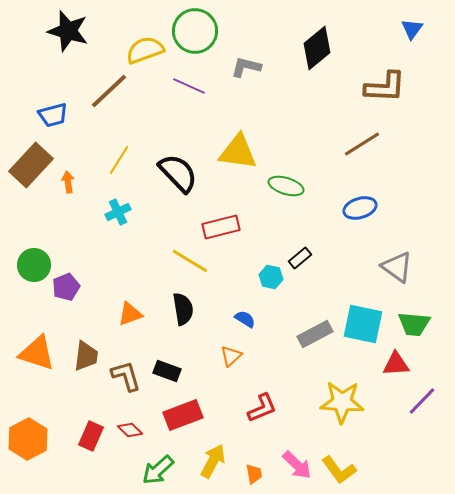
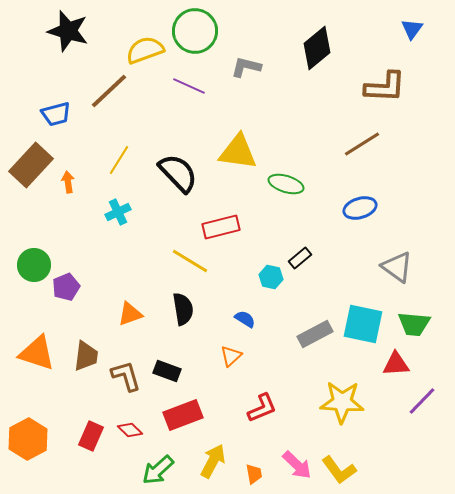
blue trapezoid at (53, 115): moved 3 px right, 1 px up
green ellipse at (286, 186): moved 2 px up
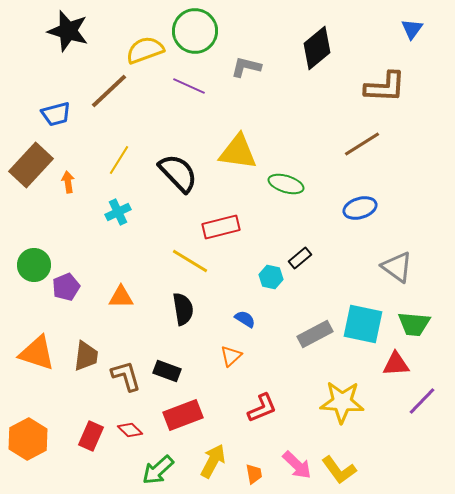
orange triangle at (130, 314): moved 9 px left, 17 px up; rotated 20 degrees clockwise
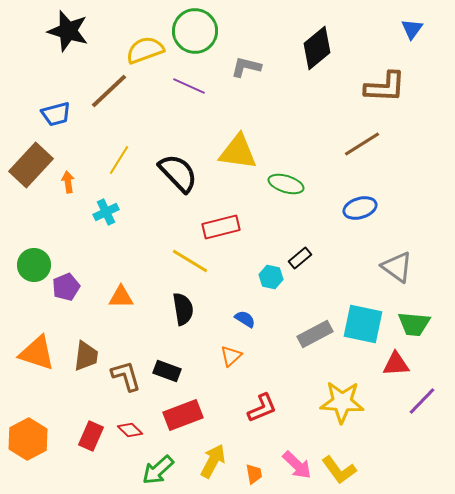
cyan cross at (118, 212): moved 12 px left
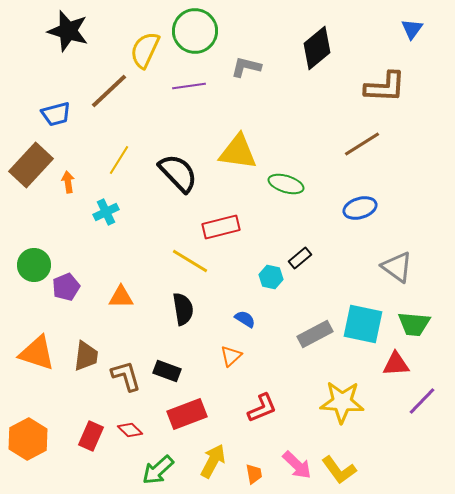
yellow semicircle at (145, 50): rotated 45 degrees counterclockwise
purple line at (189, 86): rotated 32 degrees counterclockwise
red rectangle at (183, 415): moved 4 px right, 1 px up
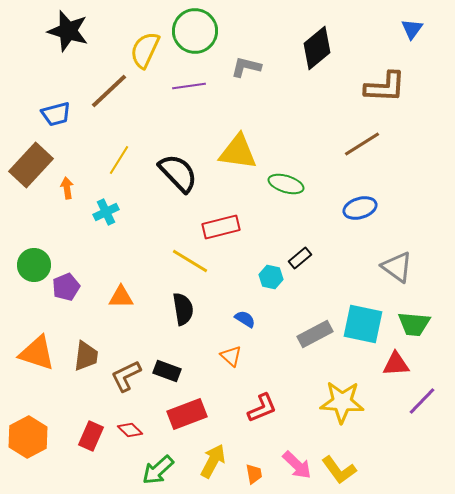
orange arrow at (68, 182): moved 1 px left, 6 px down
orange triangle at (231, 356): rotated 35 degrees counterclockwise
brown L-shape at (126, 376): rotated 100 degrees counterclockwise
orange hexagon at (28, 439): moved 2 px up
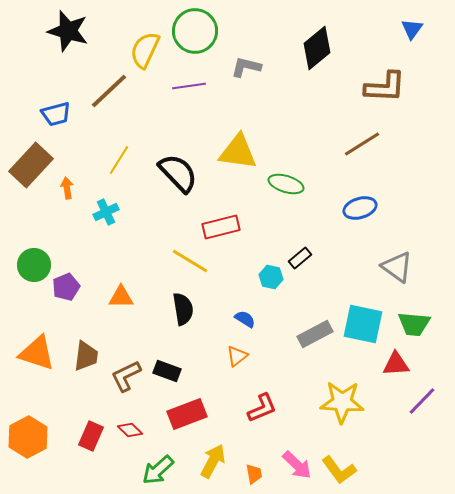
orange triangle at (231, 356): moved 6 px right; rotated 40 degrees clockwise
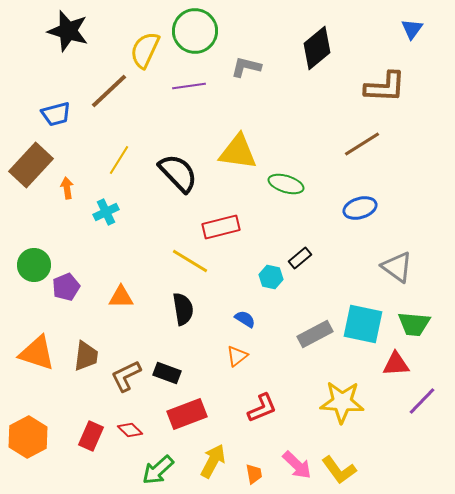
black rectangle at (167, 371): moved 2 px down
